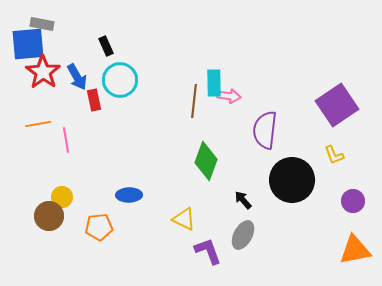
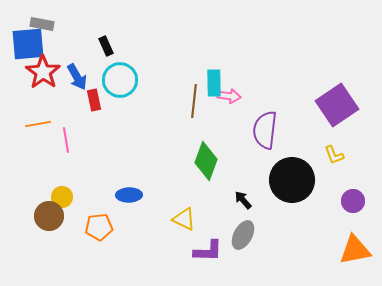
purple L-shape: rotated 112 degrees clockwise
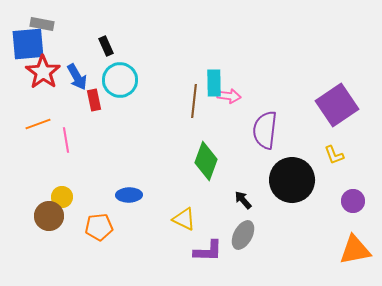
orange line: rotated 10 degrees counterclockwise
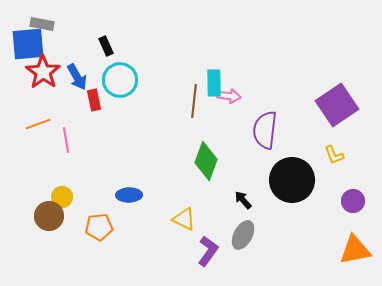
purple L-shape: rotated 56 degrees counterclockwise
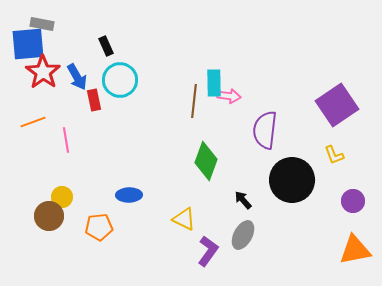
orange line: moved 5 px left, 2 px up
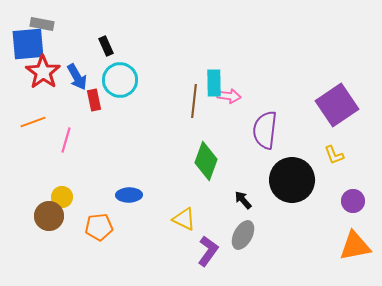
pink line: rotated 25 degrees clockwise
orange triangle: moved 4 px up
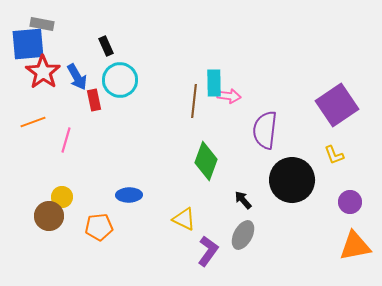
purple circle: moved 3 px left, 1 px down
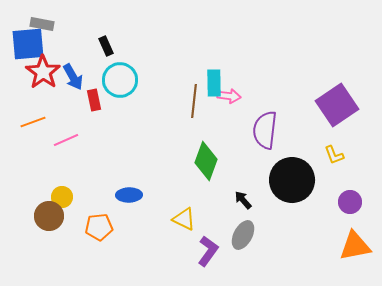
blue arrow: moved 4 px left
pink line: rotated 50 degrees clockwise
